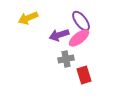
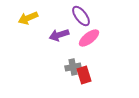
purple ellipse: moved 5 px up
pink ellipse: moved 10 px right
gray cross: moved 7 px right, 8 px down
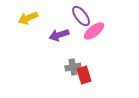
pink ellipse: moved 5 px right, 7 px up
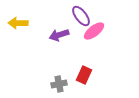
yellow arrow: moved 10 px left, 5 px down; rotated 24 degrees clockwise
gray cross: moved 14 px left, 17 px down
red rectangle: rotated 42 degrees clockwise
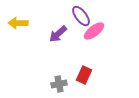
purple arrow: moved 1 px left, 1 px up; rotated 24 degrees counterclockwise
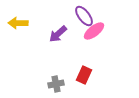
purple ellipse: moved 3 px right
gray cross: moved 3 px left
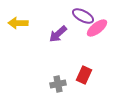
purple ellipse: moved 1 px left; rotated 25 degrees counterclockwise
pink ellipse: moved 3 px right, 3 px up
gray cross: moved 2 px right
